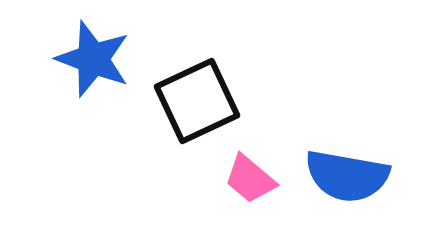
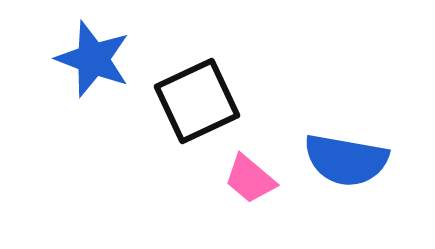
blue semicircle: moved 1 px left, 16 px up
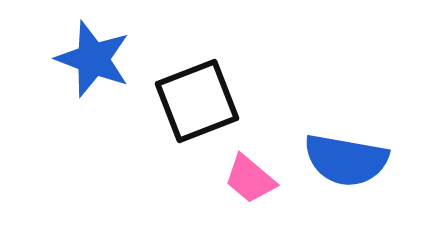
black square: rotated 4 degrees clockwise
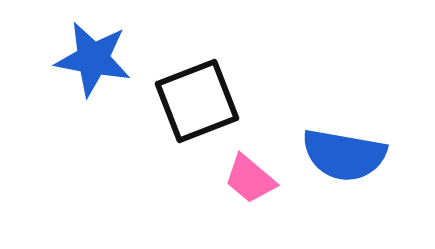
blue star: rotated 10 degrees counterclockwise
blue semicircle: moved 2 px left, 5 px up
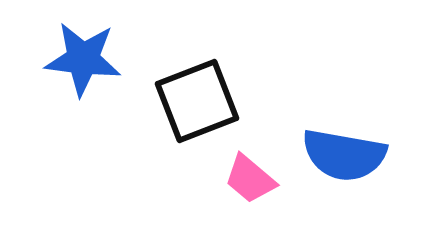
blue star: moved 10 px left; rotated 4 degrees counterclockwise
